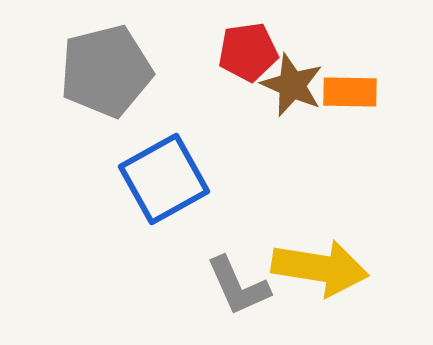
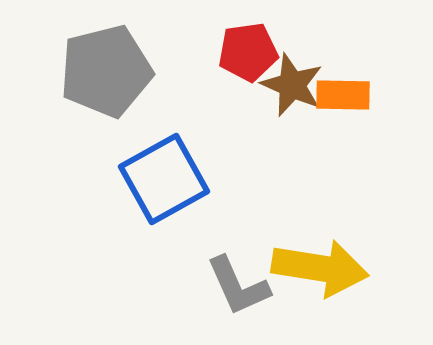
orange rectangle: moved 7 px left, 3 px down
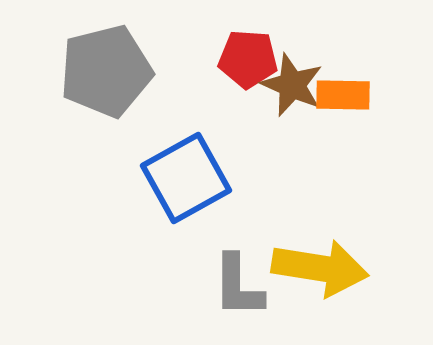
red pentagon: moved 7 px down; rotated 12 degrees clockwise
blue square: moved 22 px right, 1 px up
gray L-shape: rotated 24 degrees clockwise
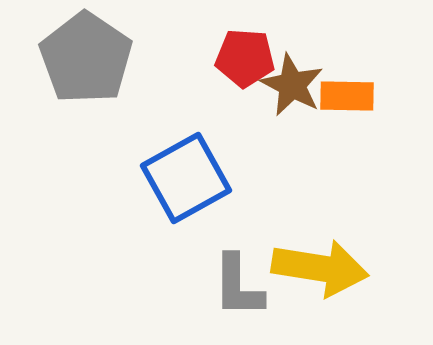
red pentagon: moved 3 px left, 1 px up
gray pentagon: moved 20 px left, 13 px up; rotated 24 degrees counterclockwise
brown star: rotated 4 degrees clockwise
orange rectangle: moved 4 px right, 1 px down
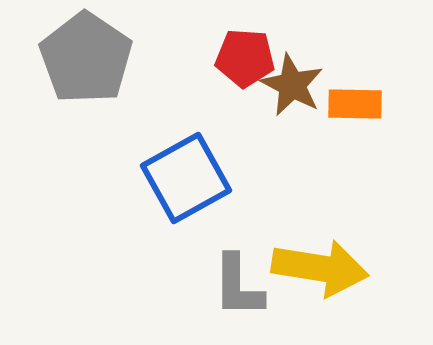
orange rectangle: moved 8 px right, 8 px down
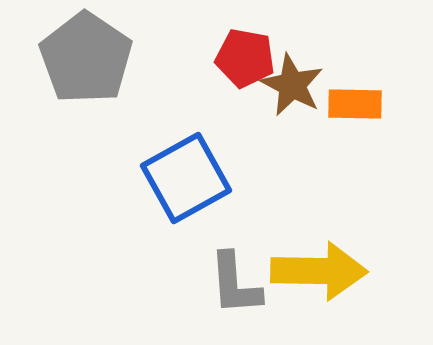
red pentagon: rotated 6 degrees clockwise
yellow arrow: moved 1 px left, 3 px down; rotated 8 degrees counterclockwise
gray L-shape: moved 3 px left, 2 px up; rotated 4 degrees counterclockwise
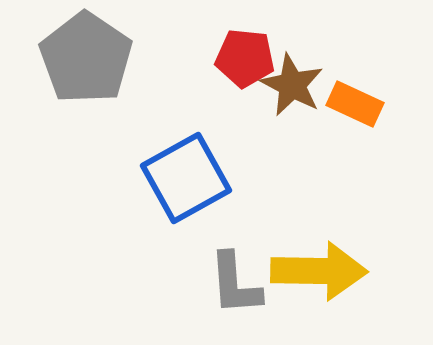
red pentagon: rotated 4 degrees counterclockwise
orange rectangle: rotated 24 degrees clockwise
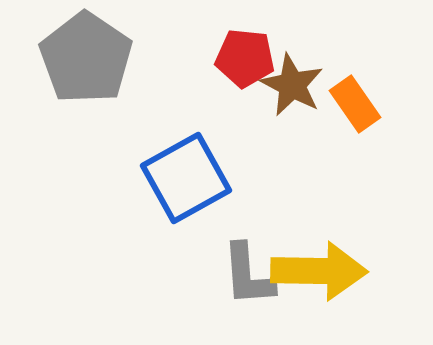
orange rectangle: rotated 30 degrees clockwise
gray L-shape: moved 13 px right, 9 px up
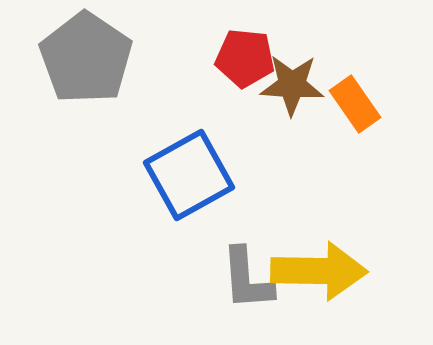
brown star: rotated 24 degrees counterclockwise
blue square: moved 3 px right, 3 px up
gray L-shape: moved 1 px left, 4 px down
